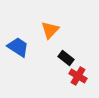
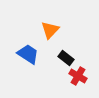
blue trapezoid: moved 10 px right, 7 px down
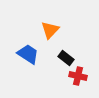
red cross: rotated 18 degrees counterclockwise
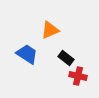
orange triangle: rotated 24 degrees clockwise
blue trapezoid: moved 1 px left
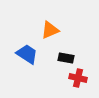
black rectangle: rotated 28 degrees counterclockwise
red cross: moved 2 px down
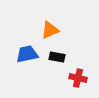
blue trapezoid: rotated 45 degrees counterclockwise
black rectangle: moved 9 px left, 1 px up
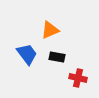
blue trapezoid: rotated 65 degrees clockwise
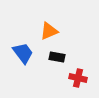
orange triangle: moved 1 px left, 1 px down
blue trapezoid: moved 4 px left, 1 px up
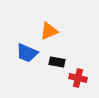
blue trapezoid: moved 4 px right; rotated 150 degrees clockwise
black rectangle: moved 5 px down
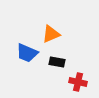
orange triangle: moved 2 px right, 3 px down
red cross: moved 4 px down
